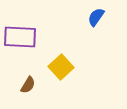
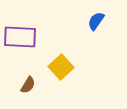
blue semicircle: moved 4 px down
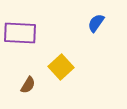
blue semicircle: moved 2 px down
purple rectangle: moved 4 px up
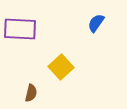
purple rectangle: moved 4 px up
brown semicircle: moved 3 px right, 8 px down; rotated 18 degrees counterclockwise
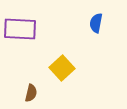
blue semicircle: rotated 24 degrees counterclockwise
yellow square: moved 1 px right, 1 px down
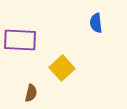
blue semicircle: rotated 18 degrees counterclockwise
purple rectangle: moved 11 px down
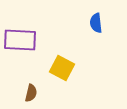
yellow square: rotated 20 degrees counterclockwise
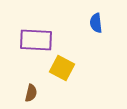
purple rectangle: moved 16 px right
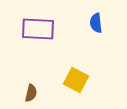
purple rectangle: moved 2 px right, 11 px up
yellow square: moved 14 px right, 12 px down
